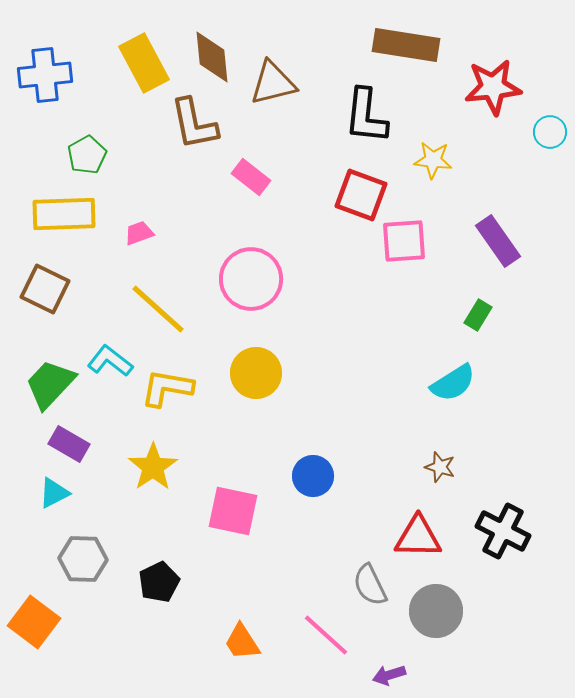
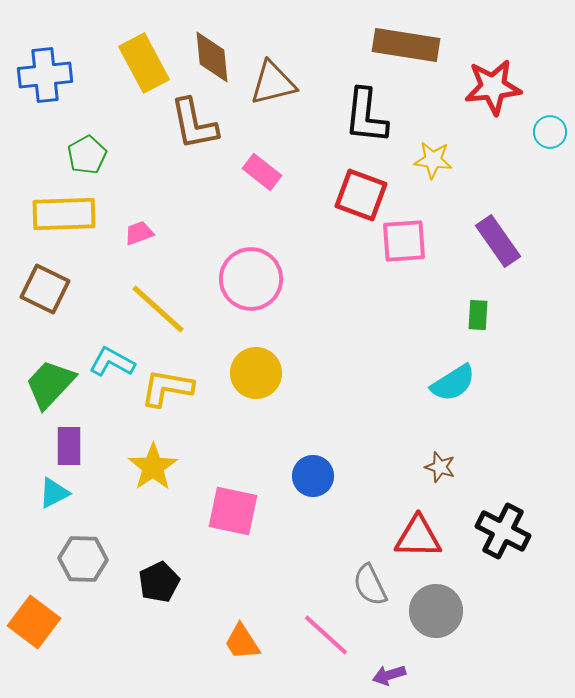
pink rectangle at (251, 177): moved 11 px right, 5 px up
green rectangle at (478, 315): rotated 28 degrees counterclockwise
cyan L-shape at (110, 361): moved 2 px right, 1 px down; rotated 9 degrees counterclockwise
purple rectangle at (69, 444): moved 2 px down; rotated 60 degrees clockwise
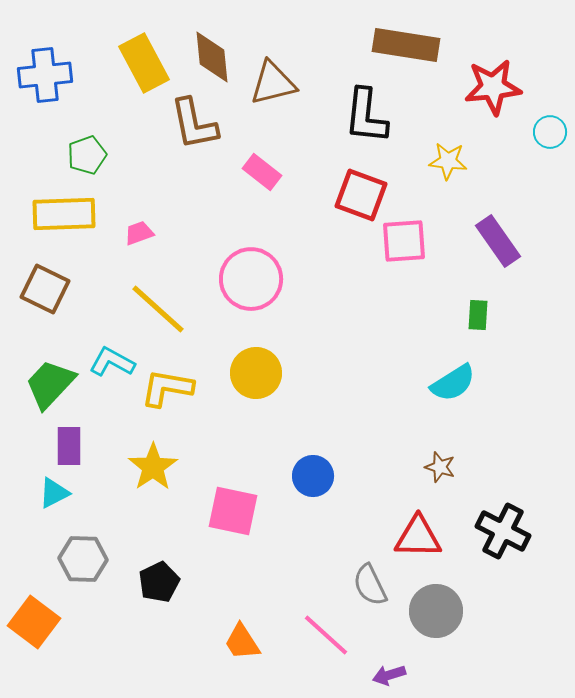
green pentagon at (87, 155): rotated 9 degrees clockwise
yellow star at (433, 160): moved 15 px right, 1 px down
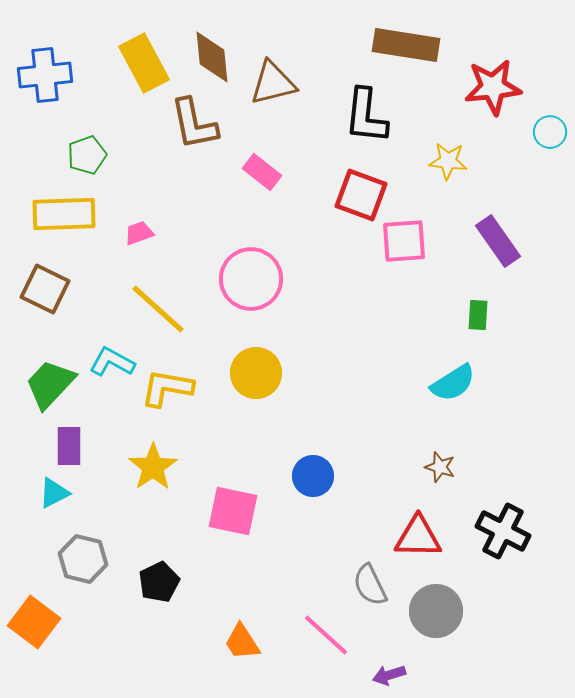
gray hexagon at (83, 559): rotated 12 degrees clockwise
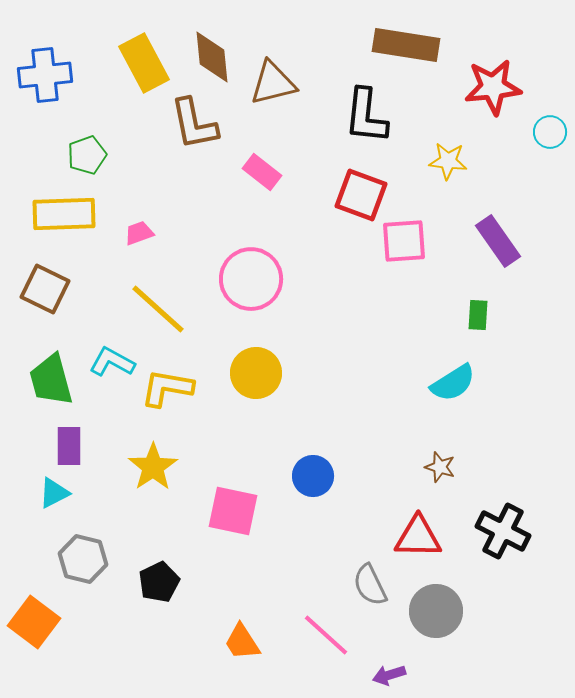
green trapezoid at (50, 384): moved 1 px right, 4 px up; rotated 58 degrees counterclockwise
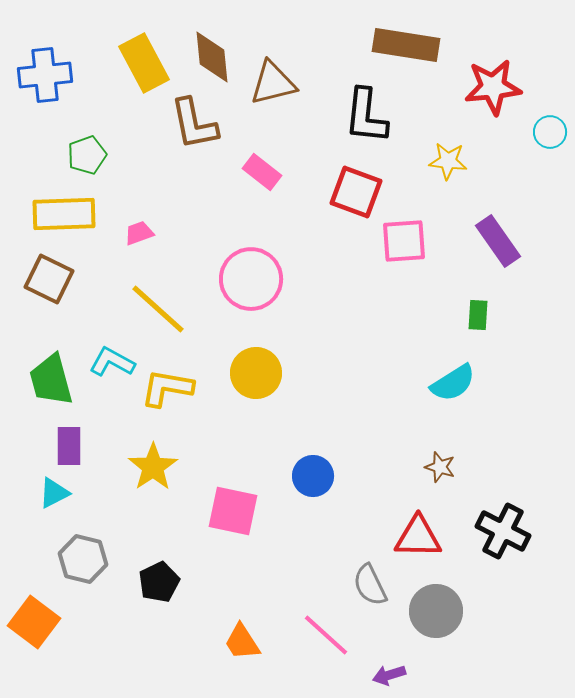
red square at (361, 195): moved 5 px left, 3 px up
brown square at (45, 289): moved 4 px right, 10 px up
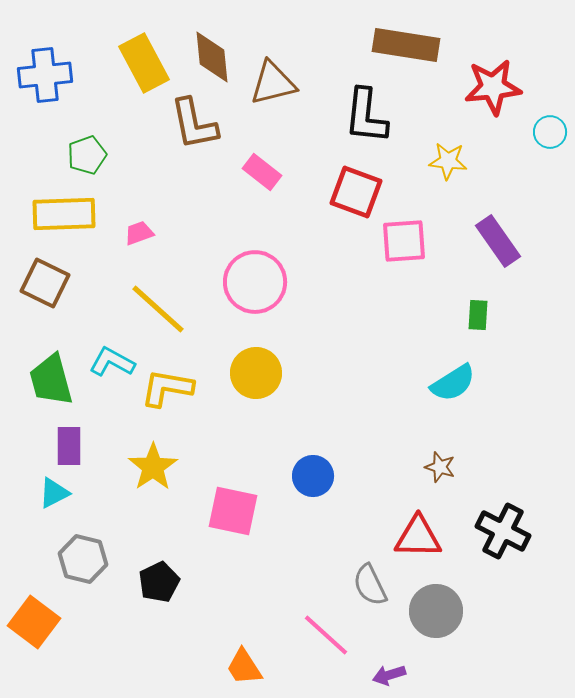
brown square at (49, 279): moved 4 px left, 4 px down
pink circle at (251, 279): moved 4 px right, 3 px down
orange trapezoid at (242, 642): moved 2 px right, 25 px down
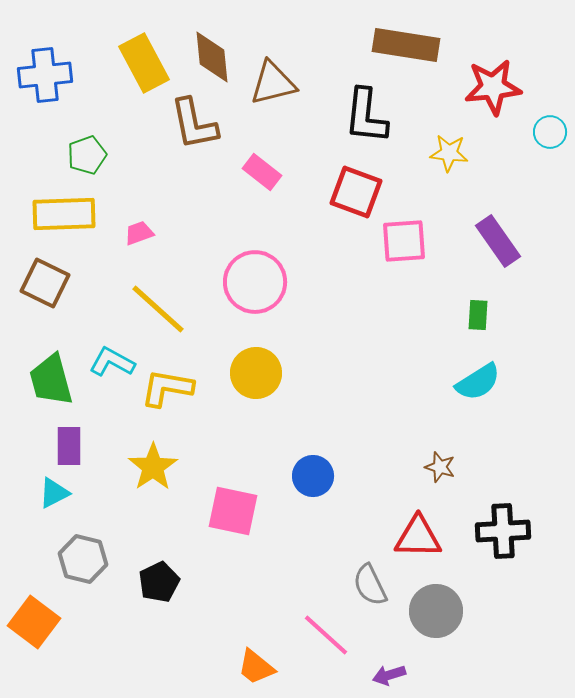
yellow star at (448, 161): moved 1 px right, 8 px up
cyan semicircle at (453, 383): moved 25 px right, 1 px up
black cross at (503, 531): rotated 30 degrees counterclockwise
orange trapezoid at (244, 667): moved 12 px right; rotated 18 degrees counterclockwise
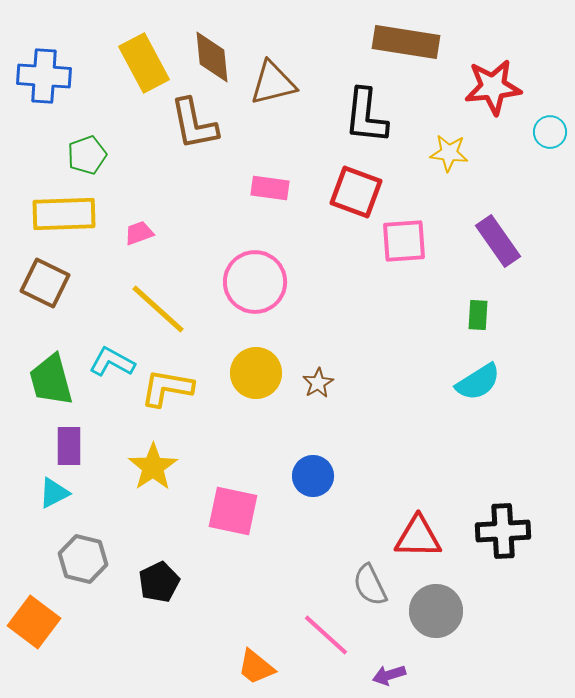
brown rectangle at (406, 45): moved 3 px up
blue cross at (45, 75): moved 1 px left, 1 px down; rotated 10 degrees clockwise
pink rectangle at (262, 172): moved 8 px right, 16 px down; rotated 30 degrees counterclockwise
brown star at (440, 467): moved 122 px left, 84 px up; rotated 24 degrees clockwise
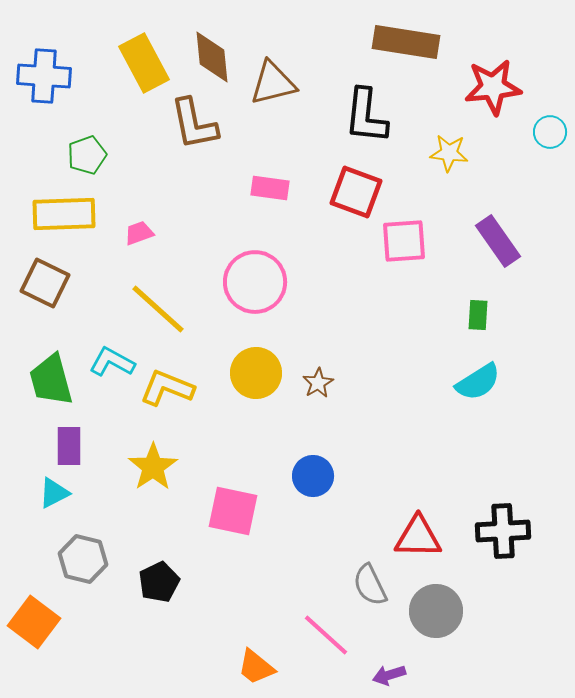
yellow L-shape at (167, 388): rotated 12 degrees clockwise
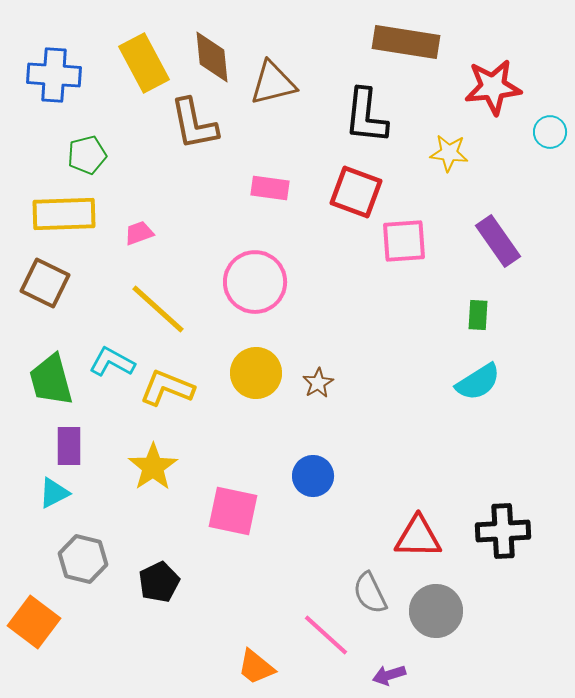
blue cross at (44, 76): moved 10 px right, 1 px up
green pentagon at (87, 155): rotated 6 degrees clockwise
gray semicircle at (370, 585): moved 8 px down
